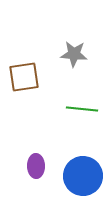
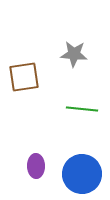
blue circle: moved 1 px left, 2 px up
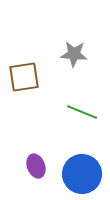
green line: moved 3 px down; rotated 16 degrees clockwise
purple ellipse: rotated 20 degrees counterclockwise
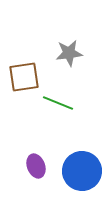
gray star: moved 5 px left, 1 px up; rotated 12 degrees counterclockwise
green line: moved 24 px left, 9 px up
blue circle: moved 3 px up
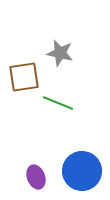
gray star: moved 9 px left; rotated 20 degrees clockwise
purple ellipse: moved 11 px down
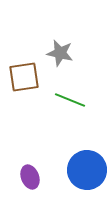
green line: moved 12 px right, 3 px up
blue circle: moved 5 px right, 1 px up
purple ellipse: moved 6 px left
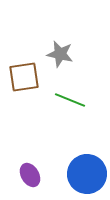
gray star: moved 1 px down
blue circle: moved 4 px down
purple ellipse: moved 2 px up; rotated 10 degrees counterclockwise
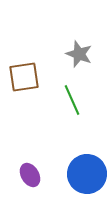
gray star: moved 19 px right; rotated 8 degrees clockwise
green line: moved 2 px right; rotated 44 degrees clockwise
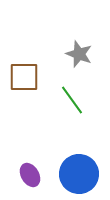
brown square: rotated 8 degrees clockwise
green line: rotated 12 degrees counterclockwise
blue circle: moved 8 px left
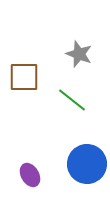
green line: rotated 16 degrees counterclockwise
blue circle: moved 8 px right, 10 px up
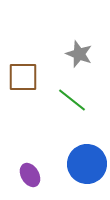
brown square: moved 1 px left
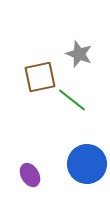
brown square: moved 17 px right; rotated 12 degrees counterclockwise
